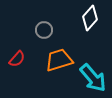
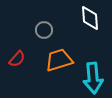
white diamond: rotated 45 degrees counterclockwise
cyan arrow: rotated 36 degrees clockwise
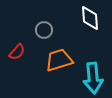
red semicircle: moved 7 px up
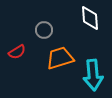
red semicircle: rotated 18 degrees clockwise
orange trapezoid: moved 1 px right, 2 px up
cyan arrow: moved 3 px up
